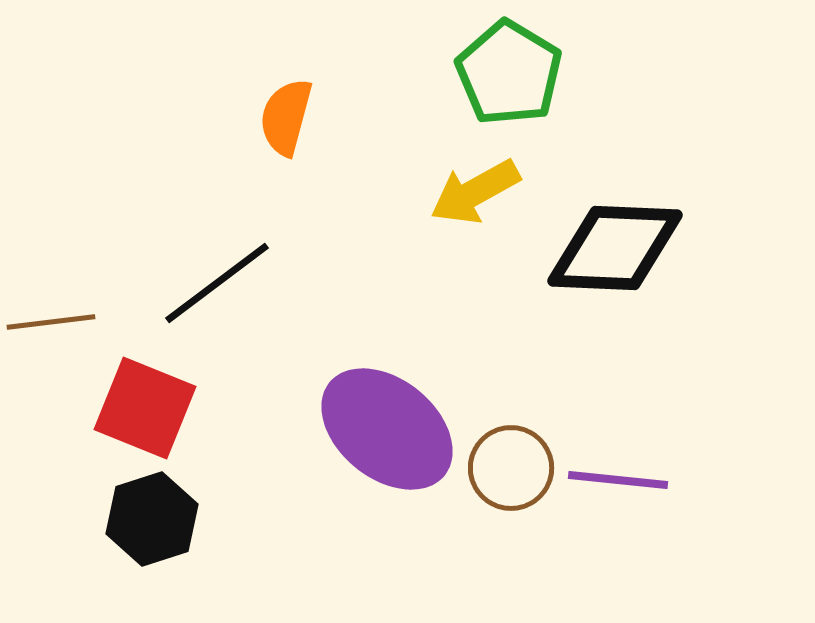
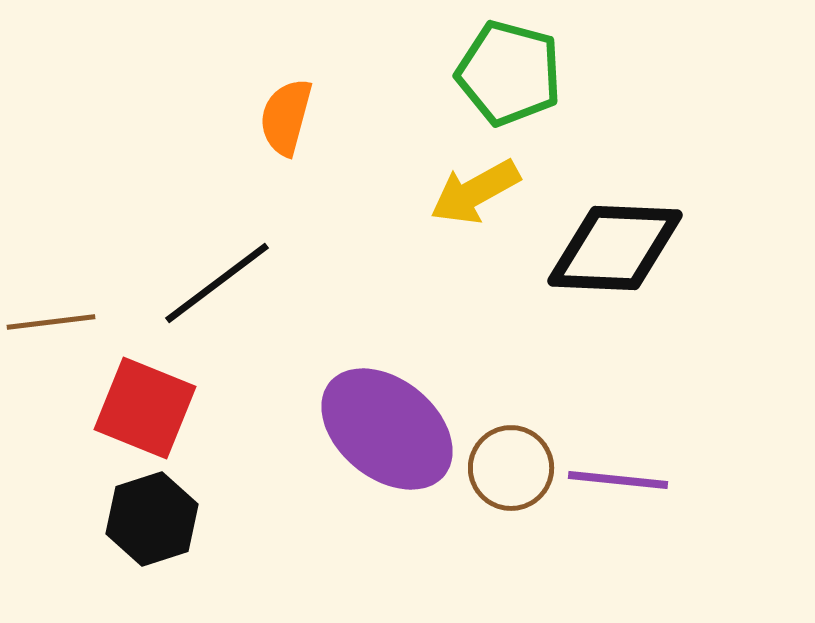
green pentagon: rotated 16 degrees counterclockwise
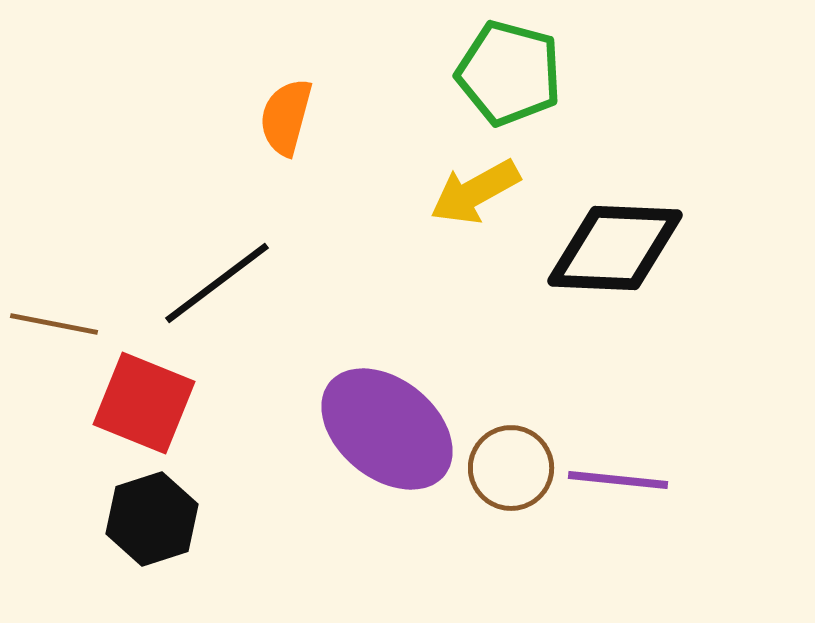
brown line: moved 3 px right, 2 px down; rotated 18 degrees clockwise
red square: moved 1 px left, 5 px up
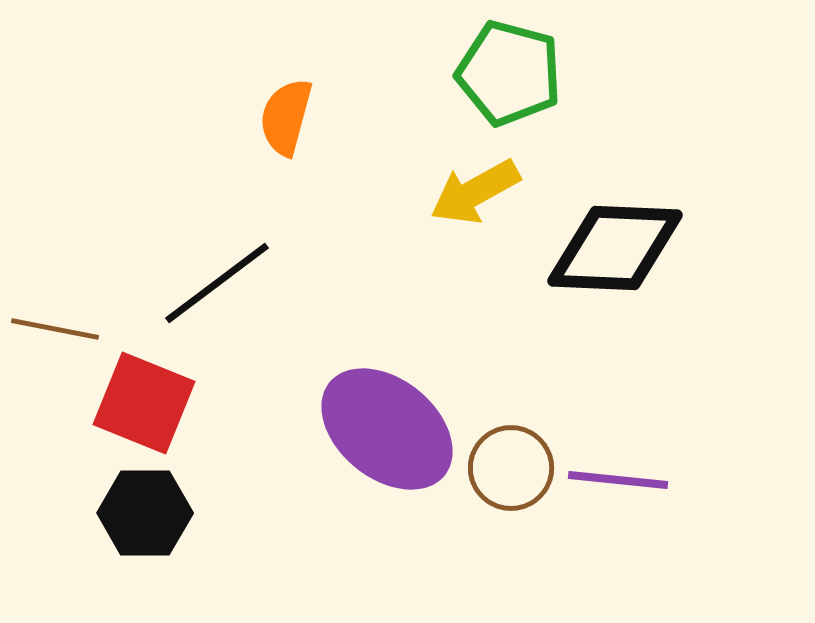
brown line: moved 1 px right, 5 px down
black hexagon: moved 7 px left, 6 px up; rotated 18 degrees clockwise
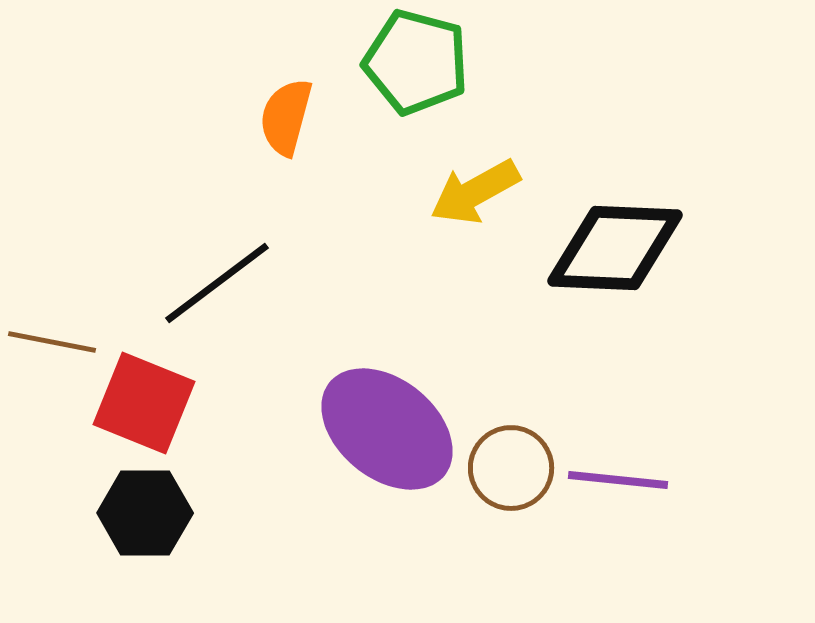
green pentagon: moved 93 px left, 11 px up
brown line: moved 3 px left, 13 px down
